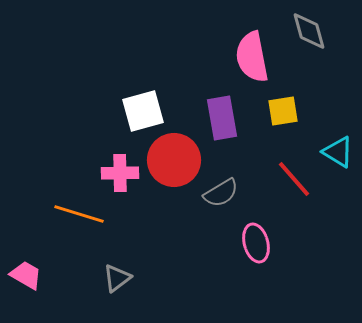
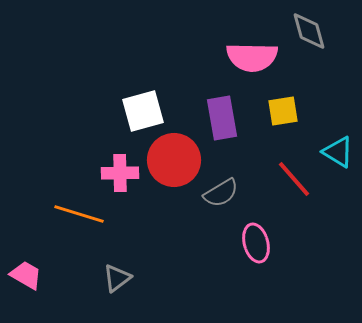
pink semicircle: rotated 78 degrees counterclockwise
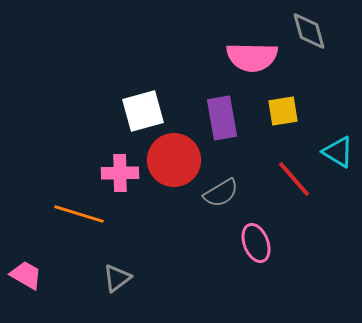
pink ellipse: rotated 6 degrees counterclockwise
